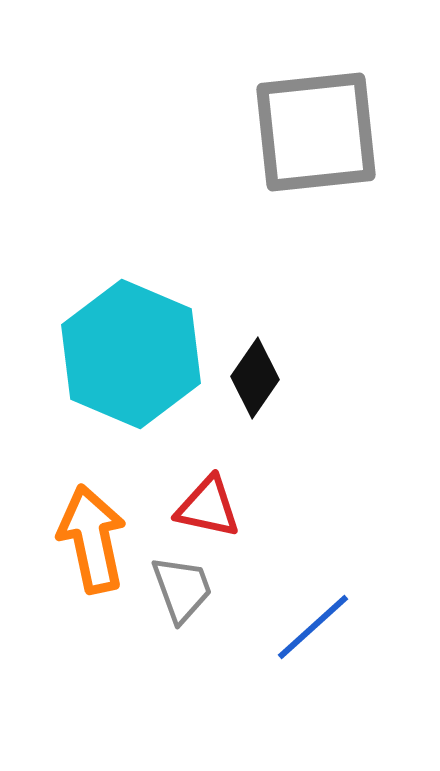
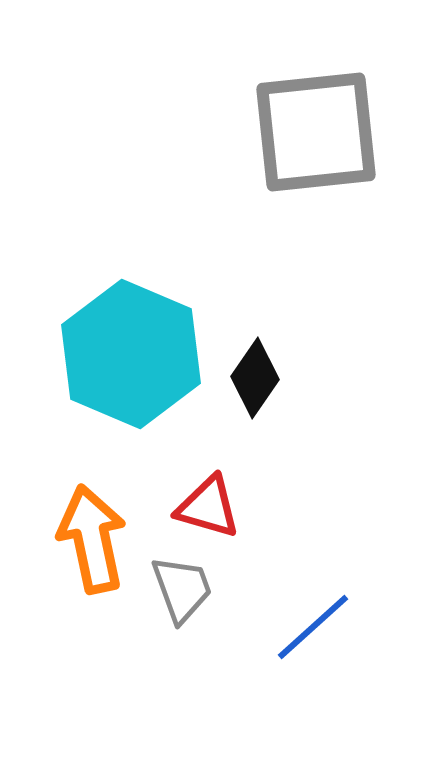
red triangle: rotated 4 degrees clockwise
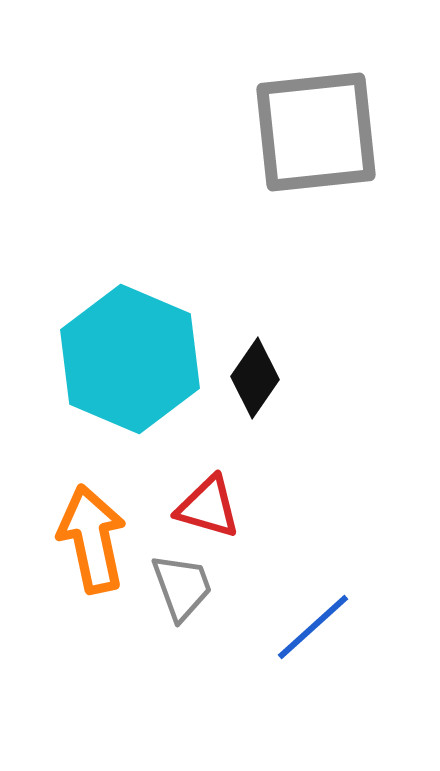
cyan hexagon: moved 1 px left, 5 px down
gray trapezoid: moved 2 px up
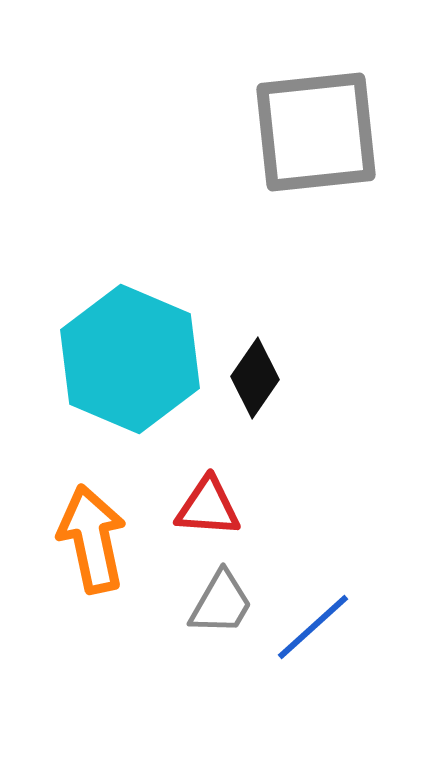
red triangle: rotated 12 degrees counterclockwise
gray trapezoid: moved 39 px right, 16 px down; rotated 50 degrees clockwise
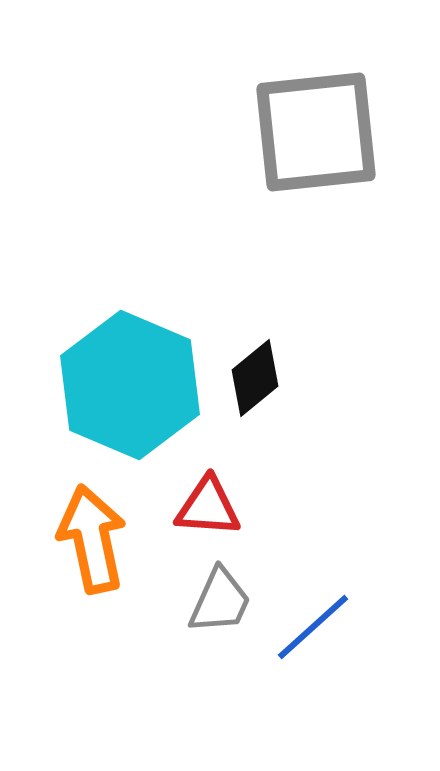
cyan hexagon: moved 26 px down
black diamond: rotated 16 degrees clockwise
gray trapezoid: moved 1 px left, 2 px up; rotated 6 degrees counterclockwise
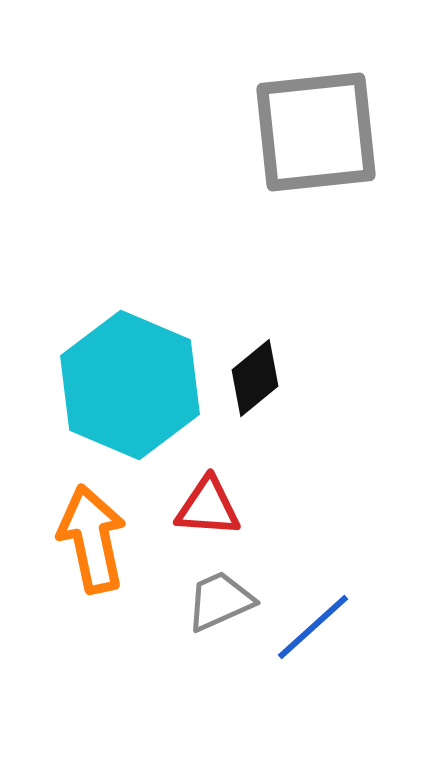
gray trapezoid: rotated 138 degrees counterclockwise
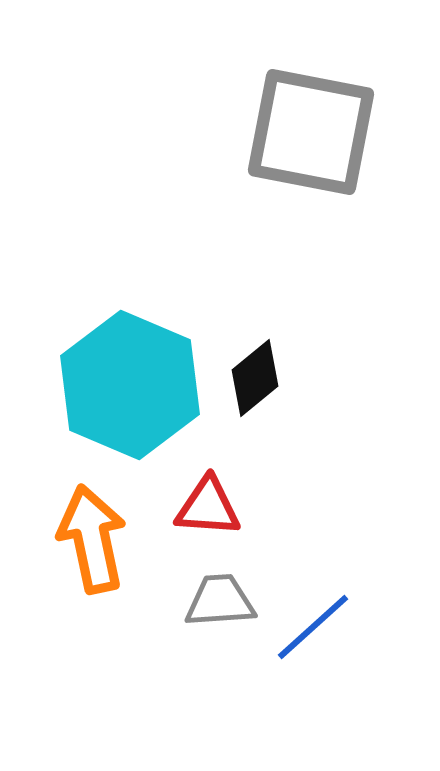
gray square: moved 5 px left; rotated 17 degrees clockwise
gray trapezoid: rotated 20 degrees clockwise
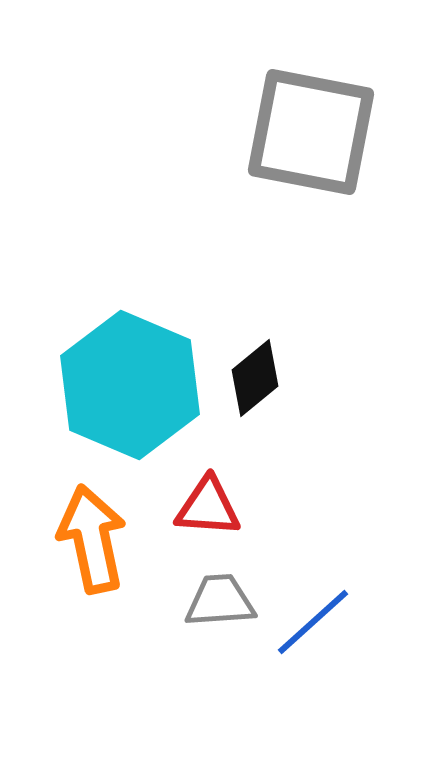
blue line: moved 5 px up
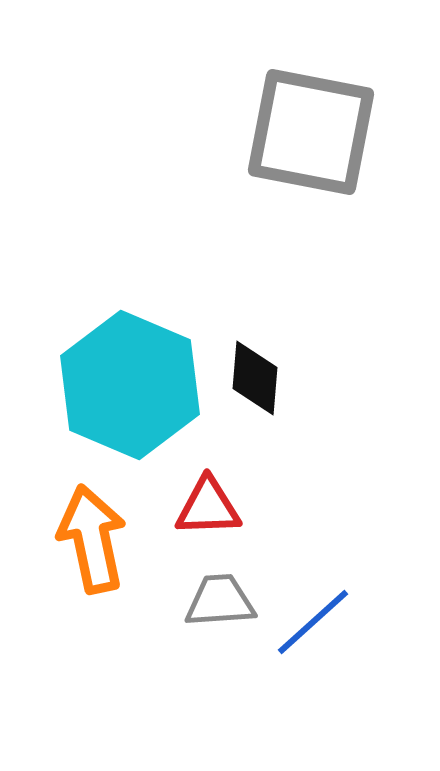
black diamond: rotated 46 degrees counterclockwise
red triangle: rotated 6 degrees counterclockwise
